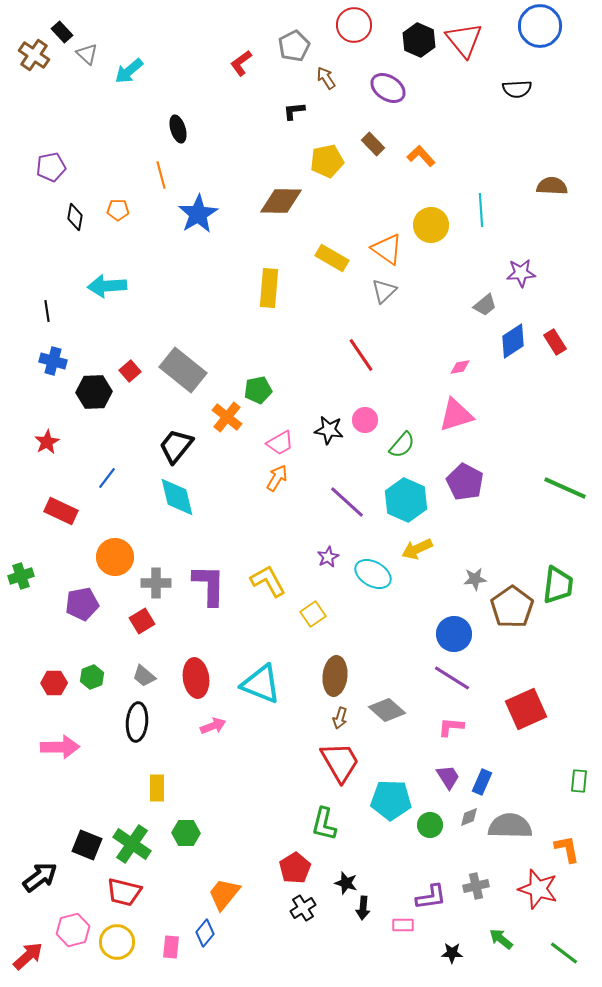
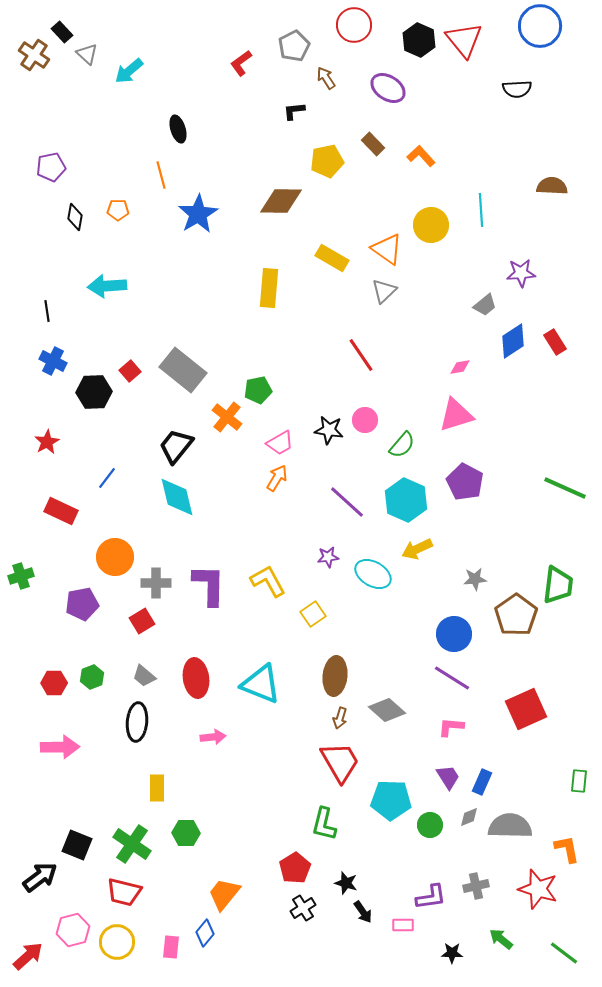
blue cross at (53, 361): rotated 12 degrees clockwise
purple star at (328, 557): rotated 20 degrees clockwise
brown pentagon at (512, 607): moved 4 px right, 8 px down
pink arrow at (213, 726): moved 11 px down; rotated 15 degrees clockwise
black square at (87, 845): moved 10 px left
black arrow at (363, 908): moved 4 px down; rotated 40 degrees counterclockwise
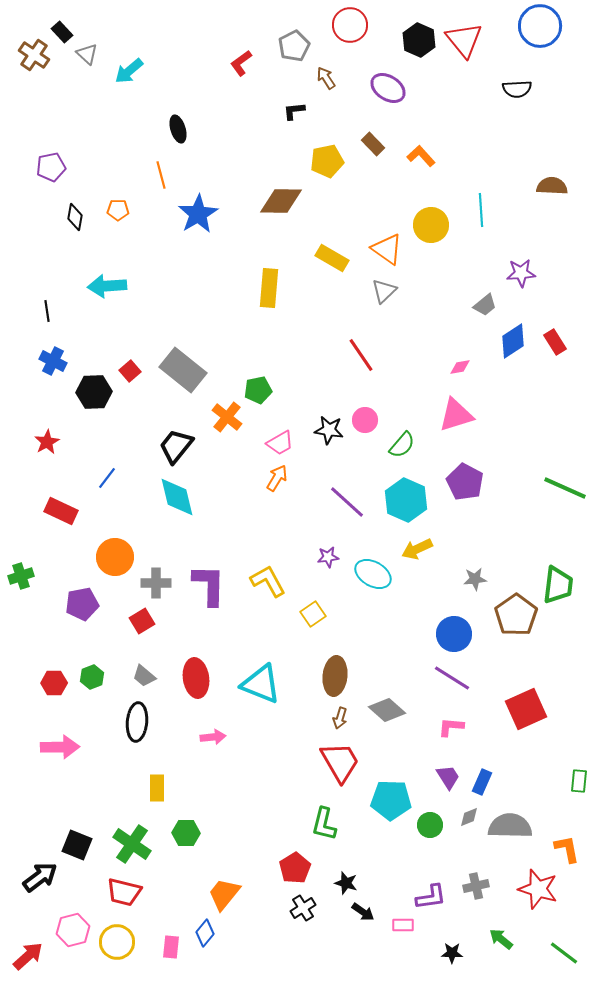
red circle at (354, 25): moved 4 px left
black arrow at (363, 912): rotated 20 degrees counterclockwise
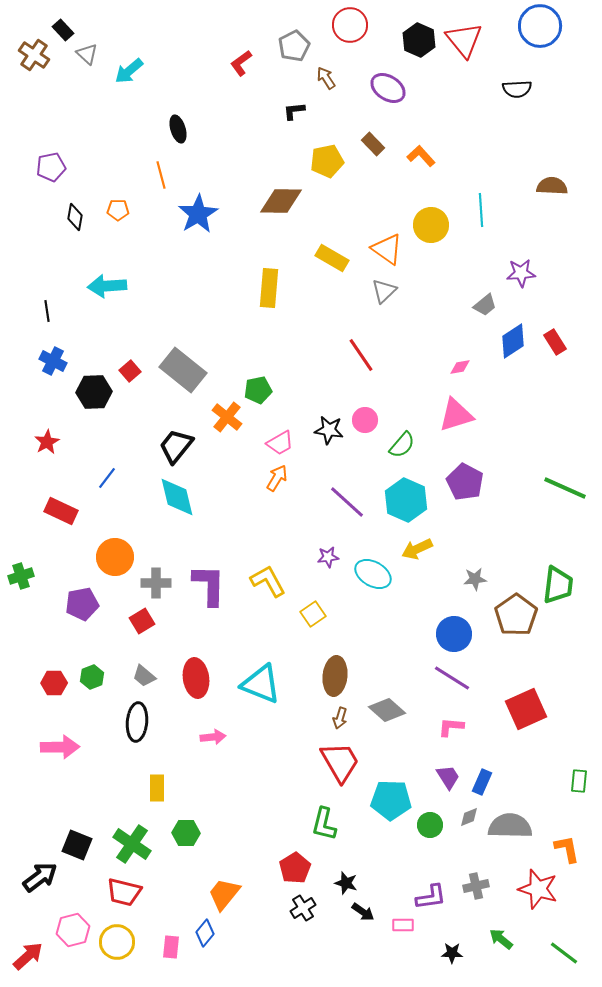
black rectangle at (62, 32): moved 1 px right, 2 px up
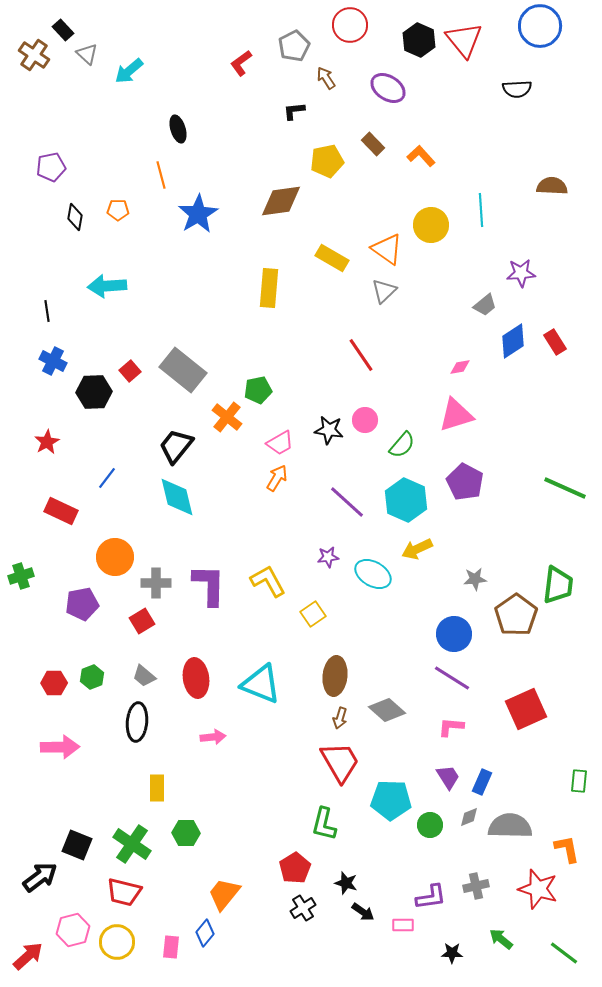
brown diamond at (281, 201): rotated 9 degrees counterclockwise
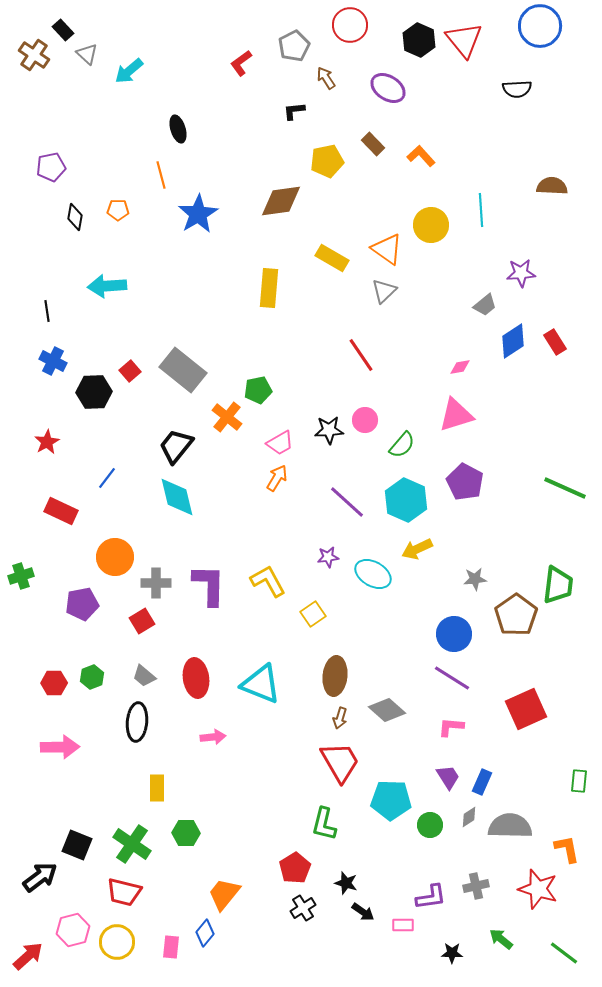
black star at (329, 430): rotated 12 degrees counterclockwise
gray diamond at (469, 817): rotated 10 degrees counterclockwise
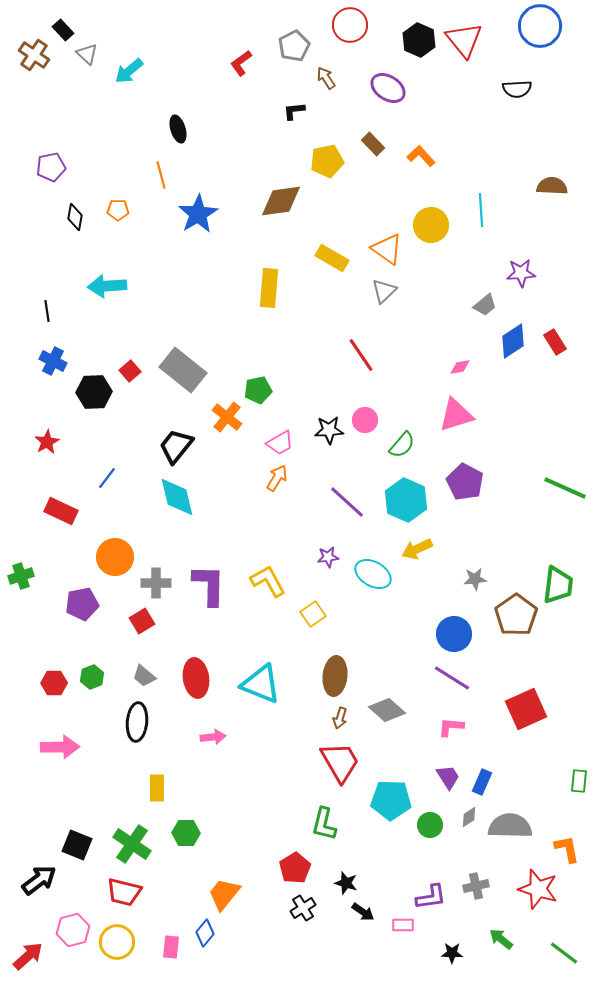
black arrow at (40, 877): moved 1 px left, 3 px down
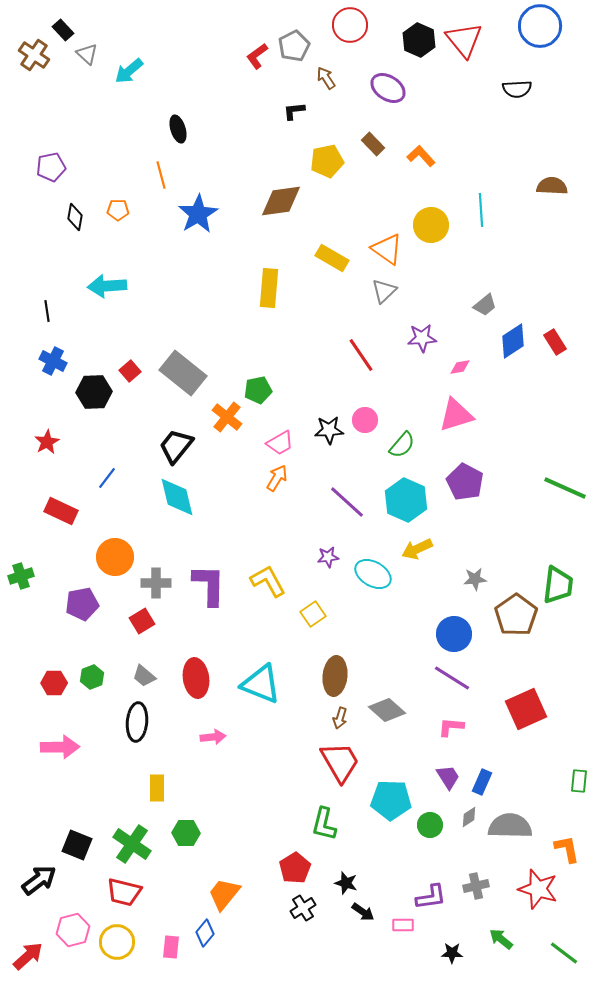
red L-shape at (241, 63): moved 16 px right, 7 px up
purple star at (521, 273): moved 99 px left, 65 px down
gray rectangle at (183, 370): moved 3 px down
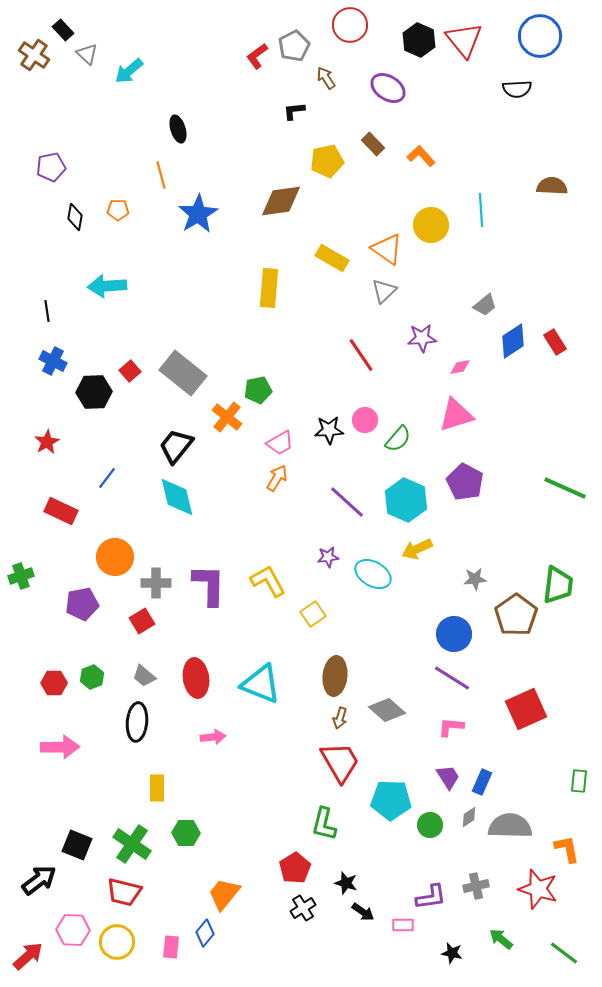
blue circle at (540, 26): moved 10 px down
green semicircle at (402, 445): moved 4 px left, 6 px up
pink hexagon at (73, 930): rotated 16 degrees clockwise
black star at (452, 953): rotated 10 degrees clockwise
